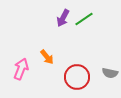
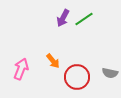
orange arrow: moved 6 px right, 4 px down
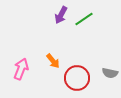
purple arrow: moved 2 px left, 3 px up
red circle: moved 1 px down
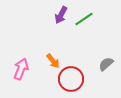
gray semicircle: moved 4 px left, 9 px up; rotated 126 degrees clockwise
red circle: moved 6 px left, 1 px down
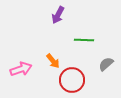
purple arrow: moved 3 px left
green line: moved 21 px down; rotated 36 degrees clockwise
pink arrow: rotated 50 degrees clockwise
red circle: moved 1 px right, 1 px down
